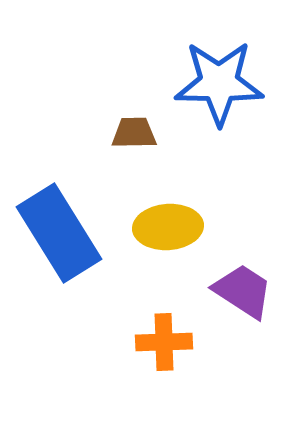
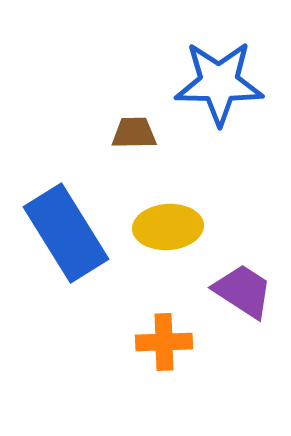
blue rectangle: moved 7 px right
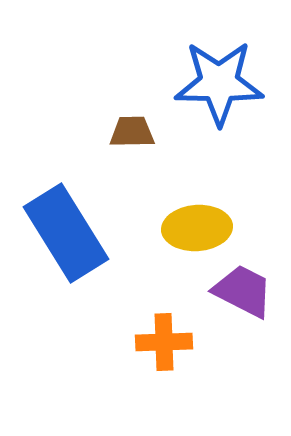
brown trapezoid: moved 2 px left, 1 px up
yellow ellipse: moved 29 px right, 1 px down
purple trapezoid: rotated 6 degrees counterclockwise
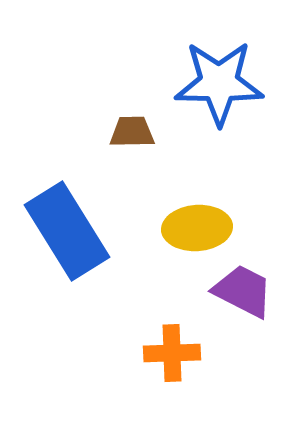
blue rectangle: moved 1 px right, 2 px up
orange cross: moved 8 px right, 11 px down
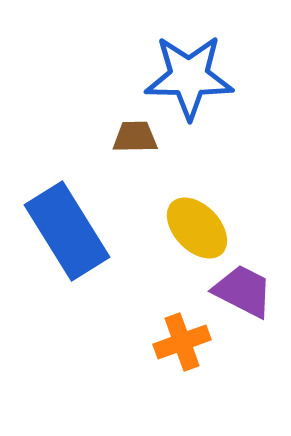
blue star: moved 30 px left, 6 px up
brown trapezoid: moved 3 px right, 5 px down
yellow ellipse: rotated 50 degrees clockwise
orange cross: moved 10 px right, 11 px up; rotated 18 degrees counterclockwise
